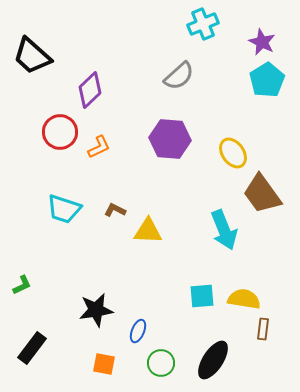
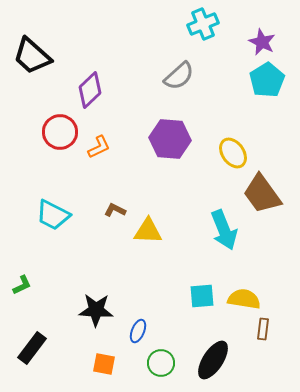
cyan trapezoid: moved 11 px left, 6 px down; rotated 9 degrees clockwise
black star: rotated 12 degrees clockwise
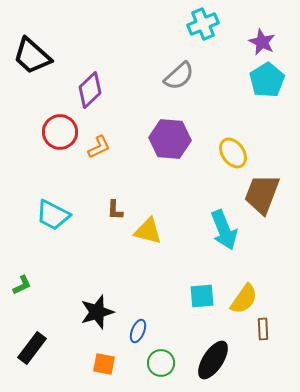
brown trapezoid: rotated 57 degrees clockwise
brown L-shape: rotated 115 degrees counterclockwise
yellow triangle: rotated 12 degrees clockwise
yellow semicircle: rotated 116 degrees clockwise
black star: moved 1 px right, 2 px down; rotated 20 degrees counterclockwise
brown rectangle: rotated 10 degrees counterclockwise
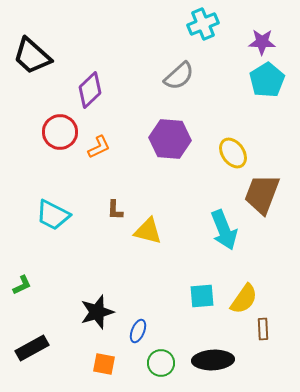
purple star: rotated 24 degrees counterclockwise
black rectangle: rotated 24 degrees clockwise
black ellipse: rotated 54 degrees clockwise
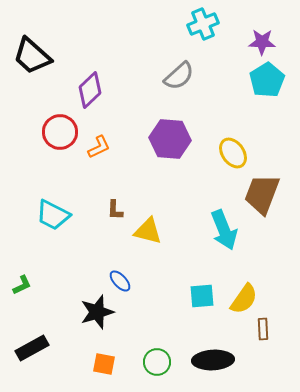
blue ellipse: moved 18 px left, 50 px up; rotated 65 degrees counterclockwise
green circle: moved 4 px left, 1 px up
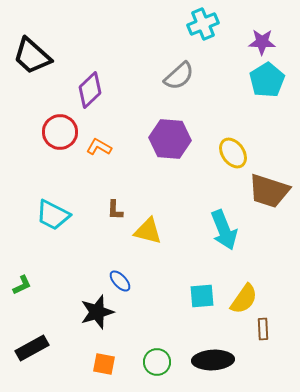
orange L-shape: rotated 125 degrees counterclockwise
brown trapezoid: moved 7 px right, 3 px up; rotated 93 degrees counterclockwise
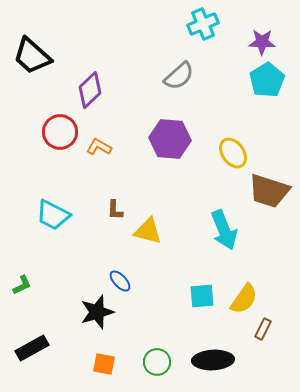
brown rectangle: rotated 30 degrees clockwise
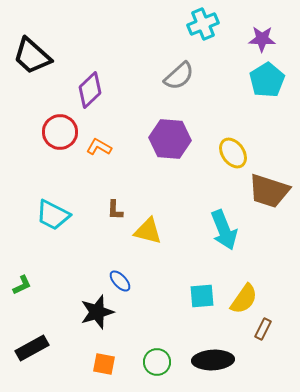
purple star: moved 3 px up
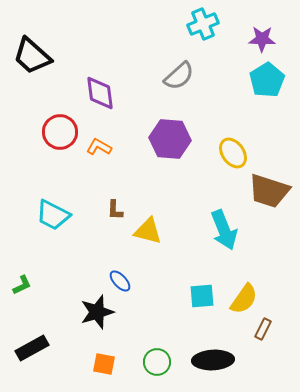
purple diamond: moved 10 px right, 3 px down; rotated 54 degrees counterclockwise
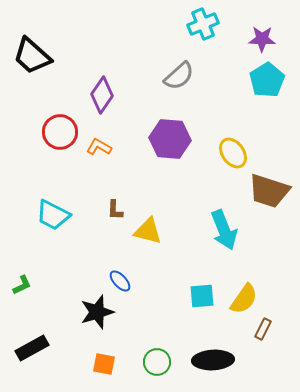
purple diamond: moved 2 px right, 2 px down; rotated 42 degrees clockwise
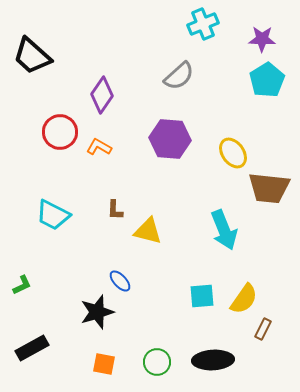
brown trapezoid: moved 3 px up; rotated 12 degrees counterclockwise
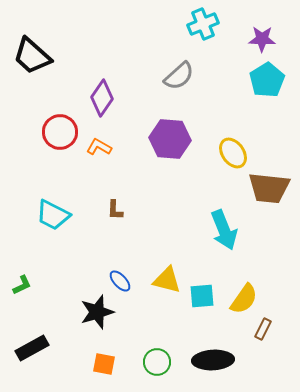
purple diamond: moved 3 px down
yellow triangle: moved 19 px right, 49 px down
